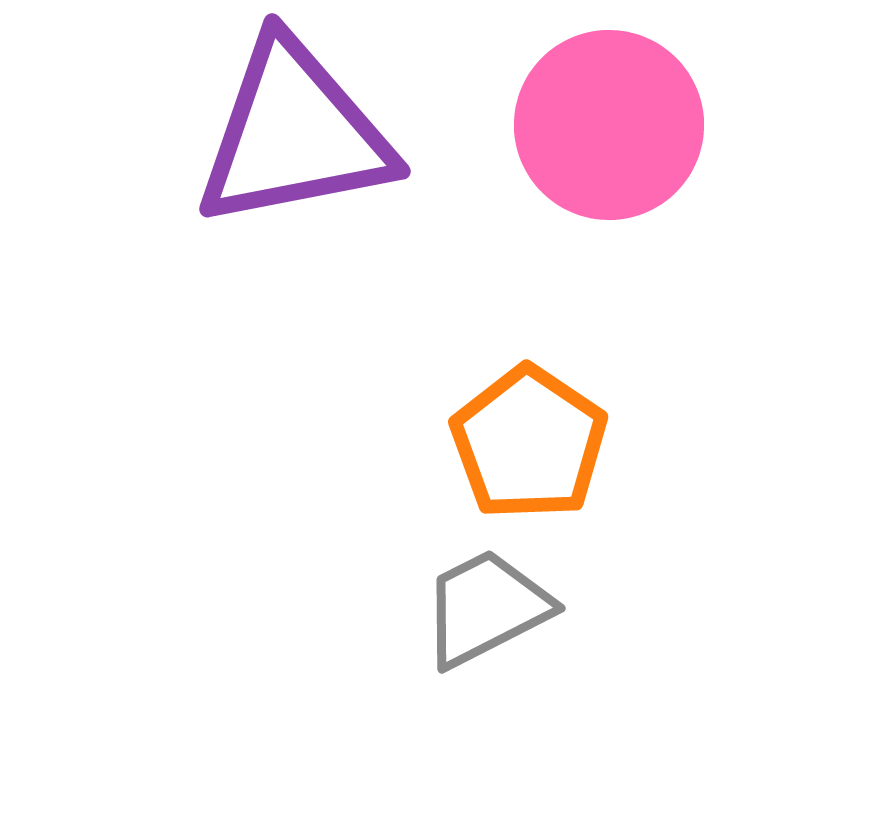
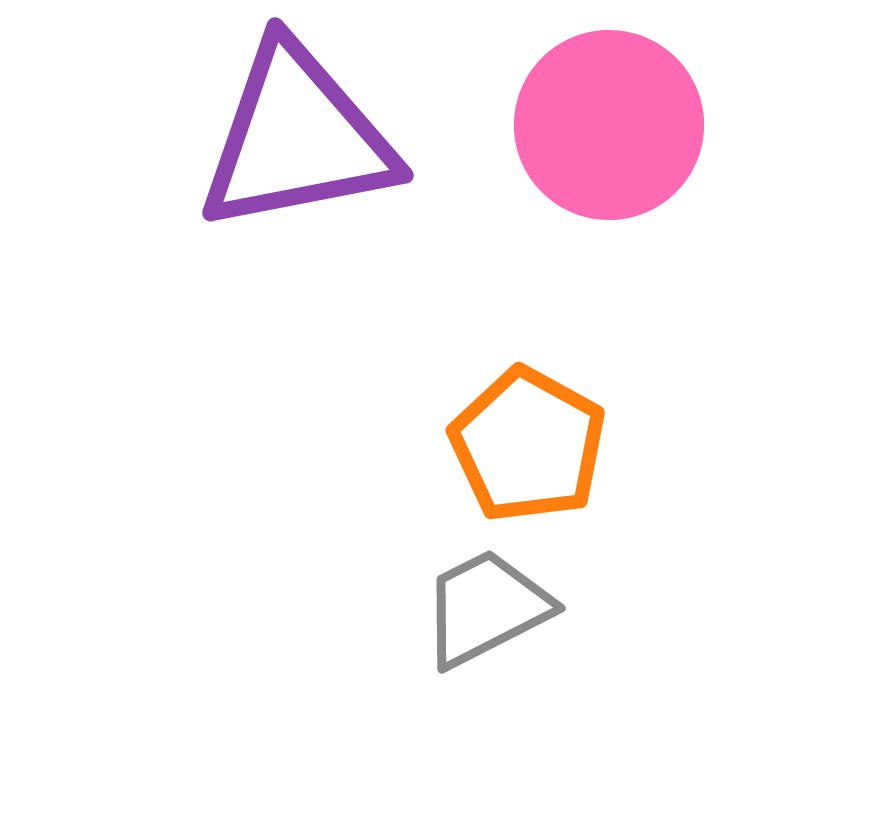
purple triangle: moved 3 px right, 4 px down
orange pentagon: moved 1 px left, 2 px down; rotated 5 degrees counterclockwise
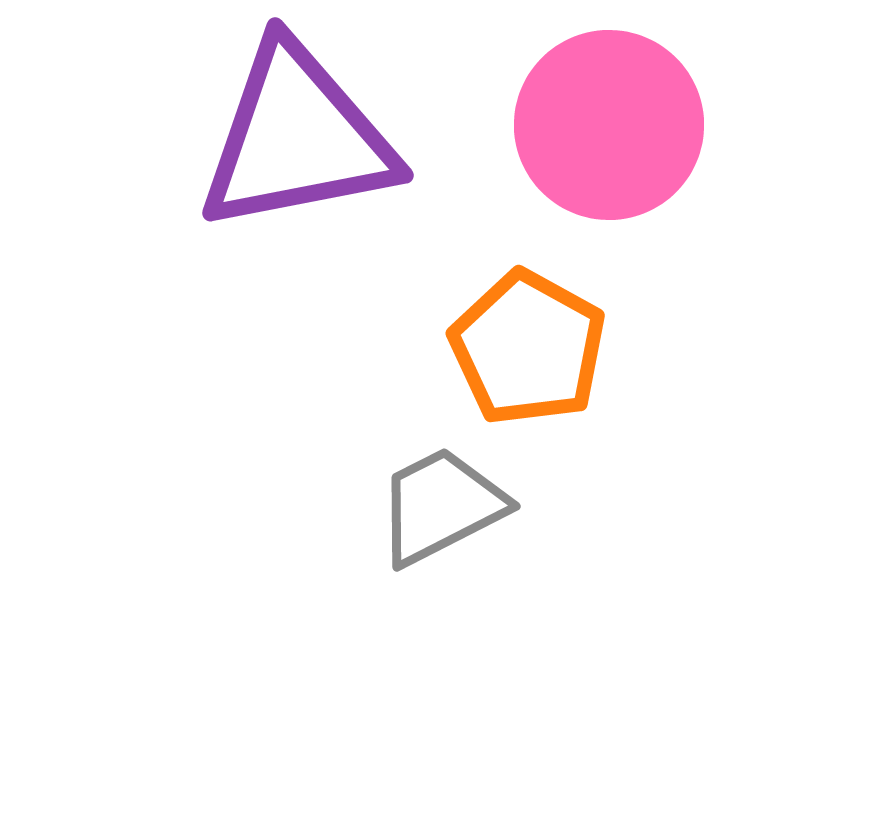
orange pentagon: moved 97 px up
gray trapezoid: moved 45 px left, 102 px up
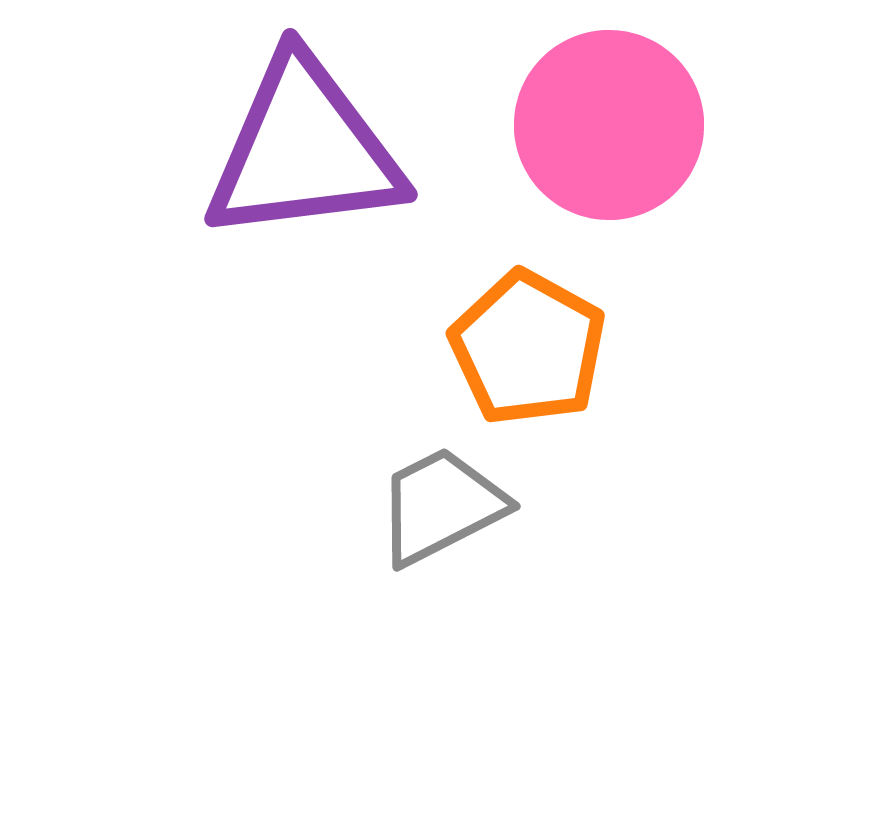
purple triangle: moved 7 px right, 12 px down; rotated 4 degrees clockwise
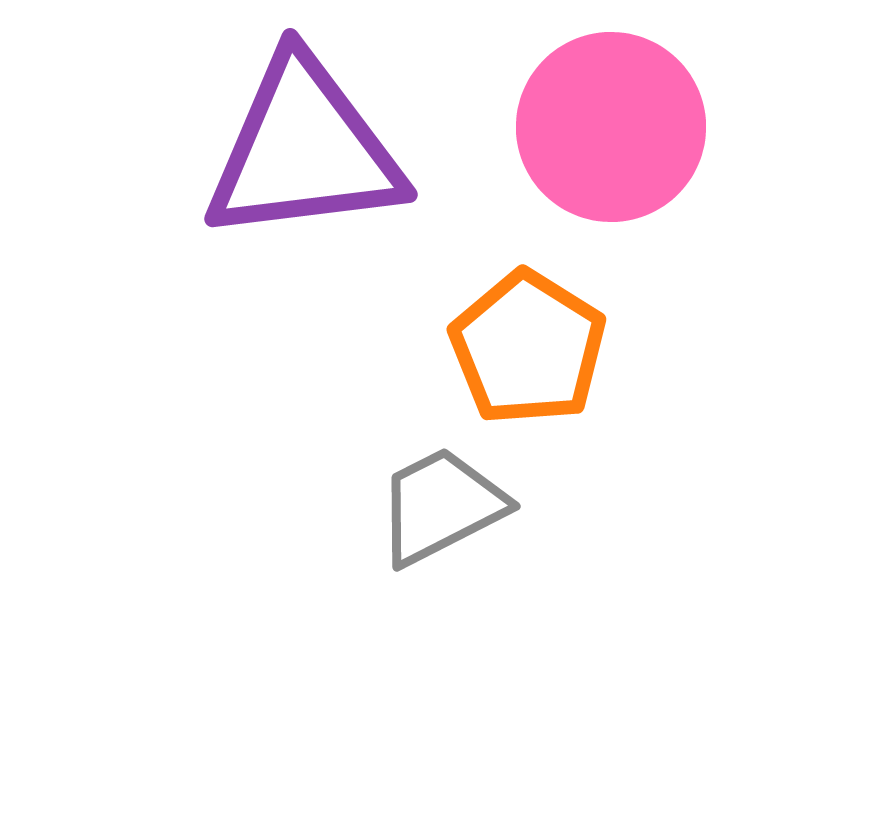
pink circle: moved 2 px right, 2 px down
orange pentagon: rotated 3 degrees clockwise
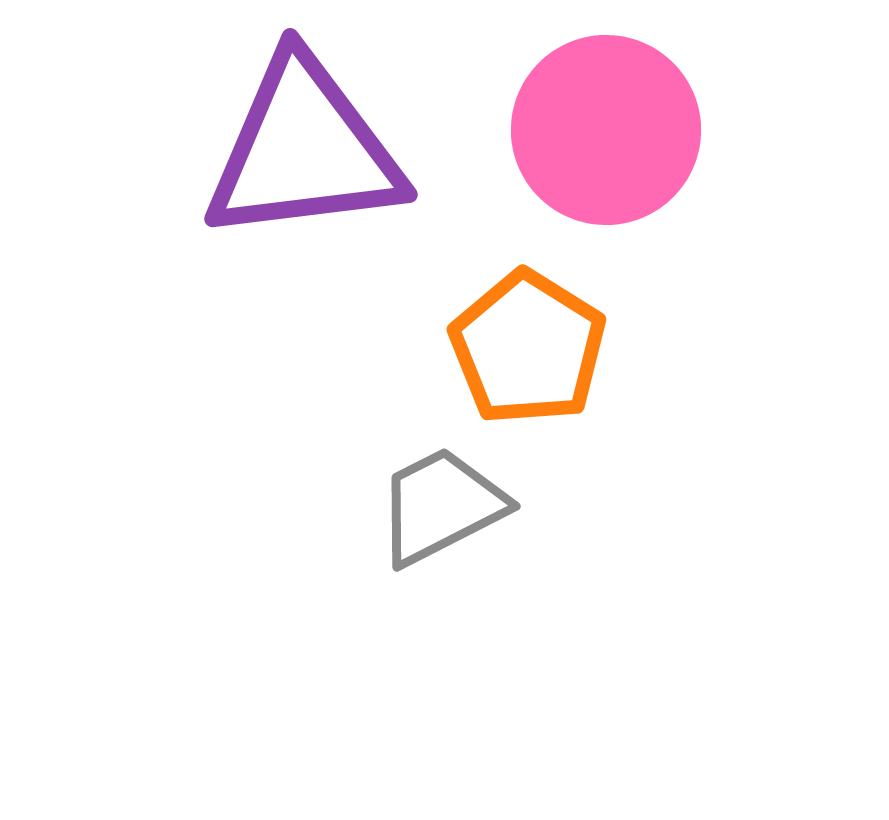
pink circle: moved 5 px left, 3 px down
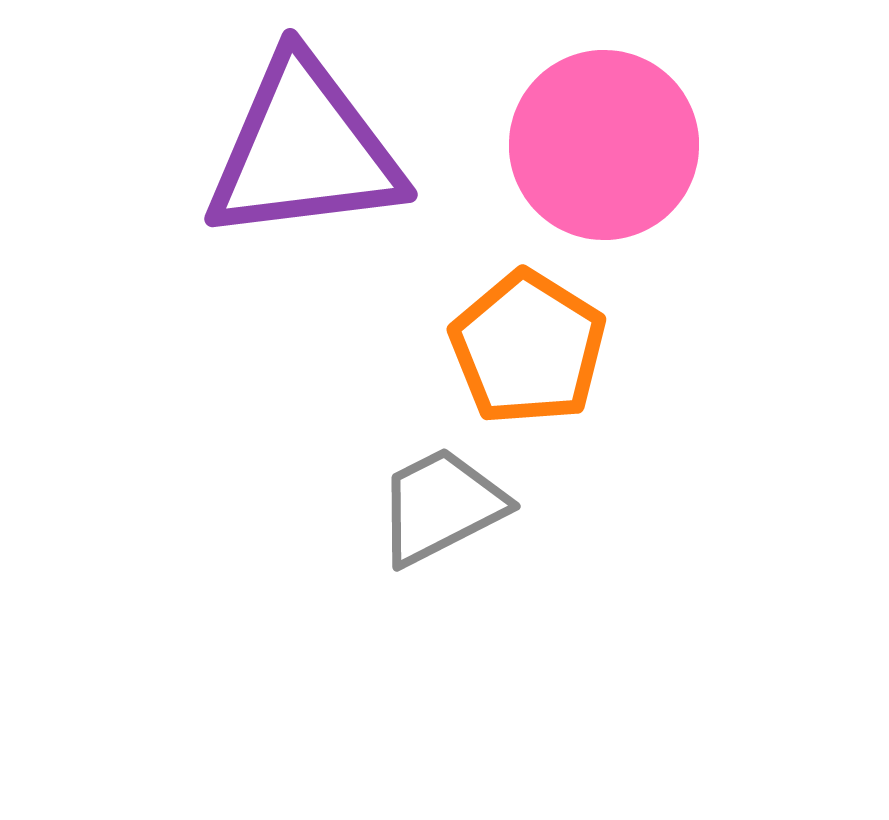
pink circle: moved 2 px left, 15 px down
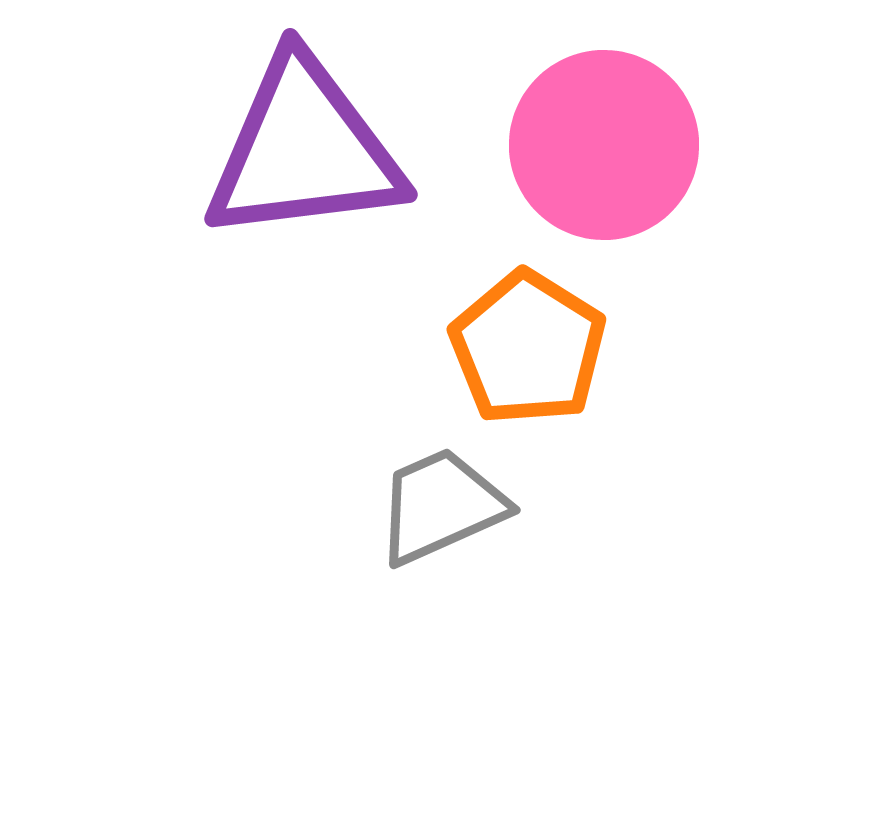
gray trapezoid: rotated 3 degrees clockwise
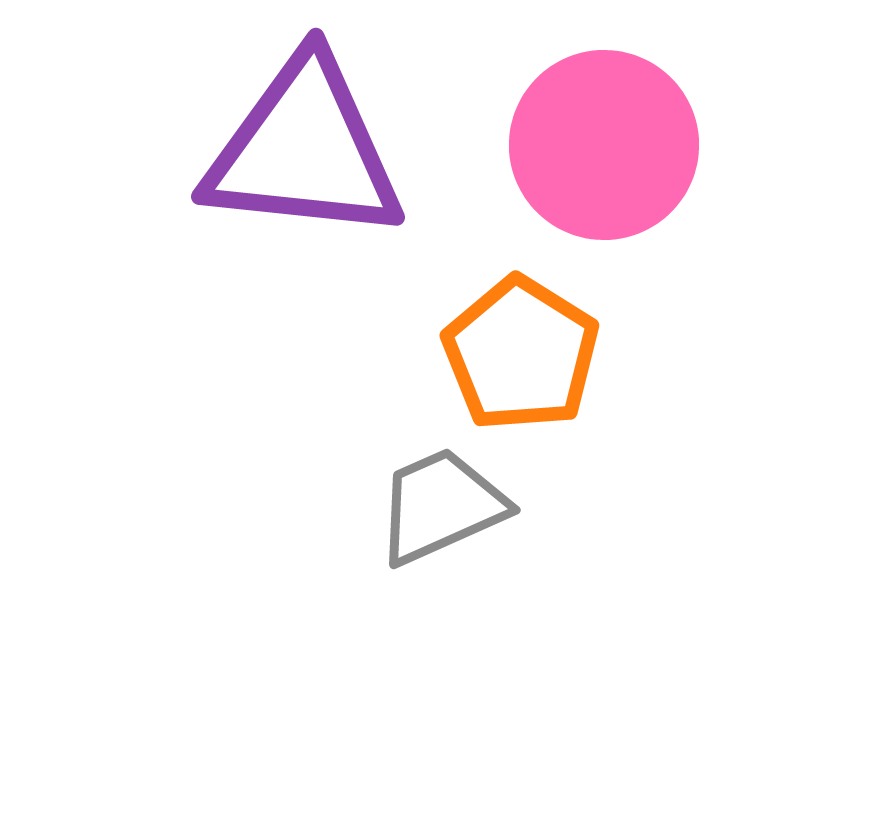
purple triangle: rotated 13 degrees clockwise
orange pentagon: moved 7 px left, 6 px down
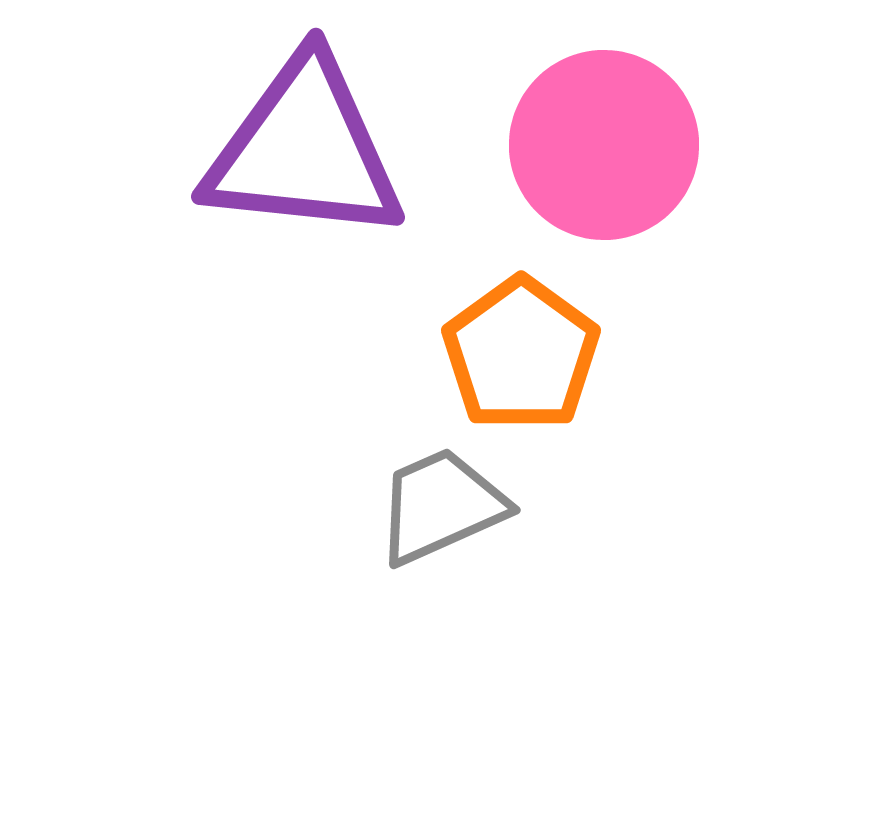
orange pentagon: rotated 4 degrees clockwise
